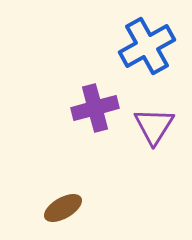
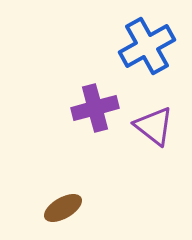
purple triangle: rotated 24 degrees counterclockwise
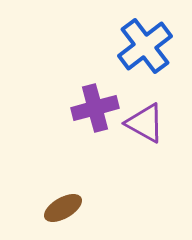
blue cross: moved 2 px left; rotated 8 degrees counterclockwise
purple triangle: moved 9 px left, 3 px up; rotated 9 degrees counterclockwise
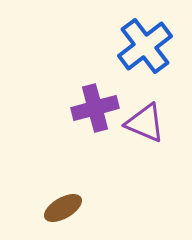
purple triangle: rotated 6 degrees counterclockwise
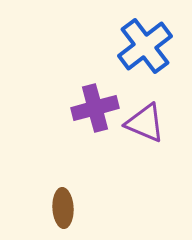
brown ellipse: rotated 63 degrees counterclockwise
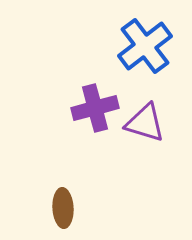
purple triangle: rotated 6 degrees counterclockwise
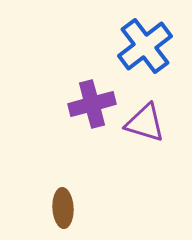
purple cross: moved 3 px left, 4 px up
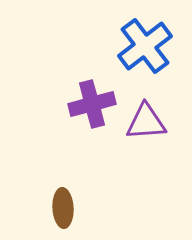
purple triangle: moved 1 px right, 1 px up; rotated 21 degrees counterclockwise
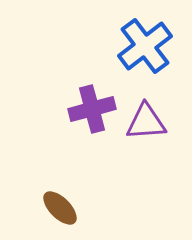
purple cross: moved 5 px down
brown ellipse: moved 3 px left; rotated 42 degrees counterclockwise
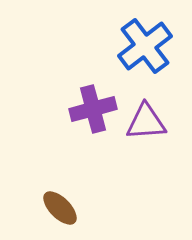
purple cross: moved 1 px right
